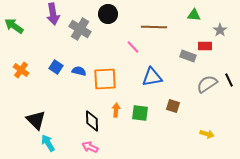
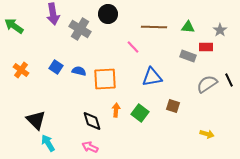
green triangle: moved 6 px left, 12 px down
red rectangle: moved 1 px right, 1 px down
green square: rotated 30 degrees clockwise
black diamond: rotated 15 degrees counterclockwise
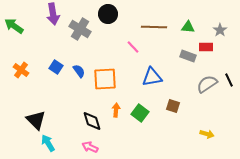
blue semicircle: rotated 40 degrees clockwise
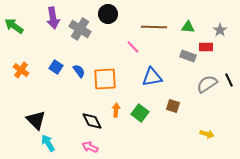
purple arrow: moved 4 px down
black diamond: rotated 10 degrees counterclockwise
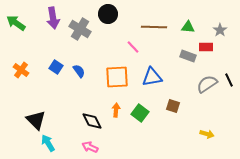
green arrow: moved 2 px right, 3 px up
orange square: moved 12 px right, 2 px up
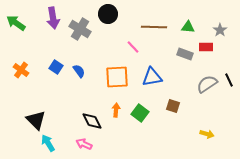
gray rectangle: moved 3 px left, 2 px up
pink arrow: moved 6 px left, 3 px up
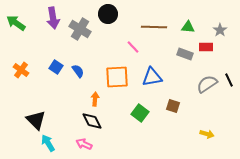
blue semicircle: moved 1 px left
orange arrow: moved 21 px left, 11 px up
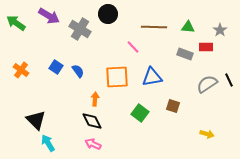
purple arrow: moved 4 px left, 2 px up; rotated 50 degrees counterclockwise
pink arrow: moved 9 px right
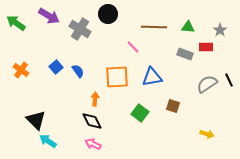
blue square: rotated 16 degrees clockwise
cyan arrow: moved 2 px up; rotated 24 degrees counterclockwise
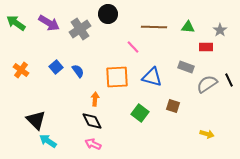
purple arrow: moved 7 px down
gray cross: rotated 25 degrees clockwise
gray rectangle: moved 1 px right, 13 px down
blue triangle: rotated 25 degrees clockwise
